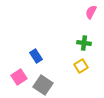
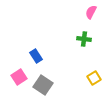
green cross: moved 4 px up
yellow square: moved 13 px right, 12 px down
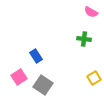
pink semicircle: rotated 88 degrees counterclockwise
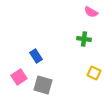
yellow square: moved 5 px up; rotated 32 degrees counterclockwise
gray square: rotated 18 degrees counterclockwise
